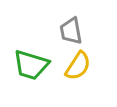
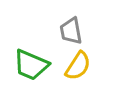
green trapezoid: rotated 6 degrees clockwise
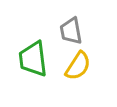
green trapezoid: moved 2 px right, 6 px up; rotated 60 degrees clockwise
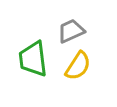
gray trapezoid: rotated 76 degrees clockwise
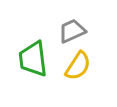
gray trapezoid: moved 1 px right
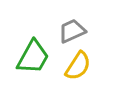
green trapezoid: moved 2 px up; rotated 144 degrees counterclockwise
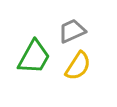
green trapezoid: moved 1 px right
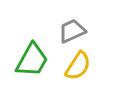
green trapezoid: moved 2 px left, 3 px down
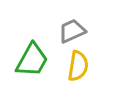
yellow semicircle: rotated 24 degrees counterclockwise
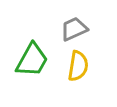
gray trapezoid: moved 2 px right, 2 px up
